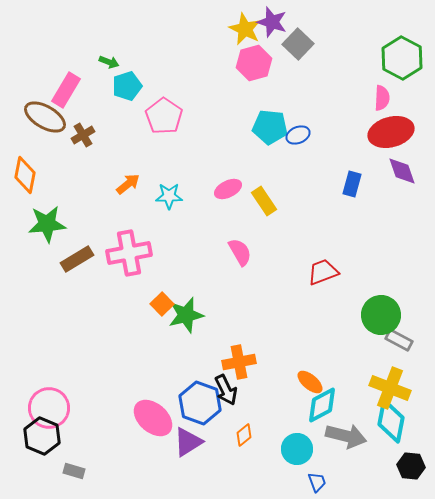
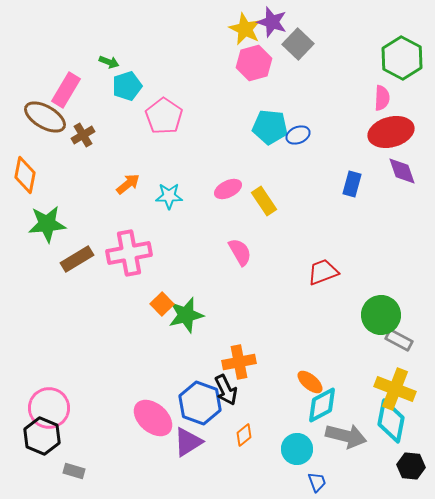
yellow cross at (390, 388): moved 5 px right, 1 px down
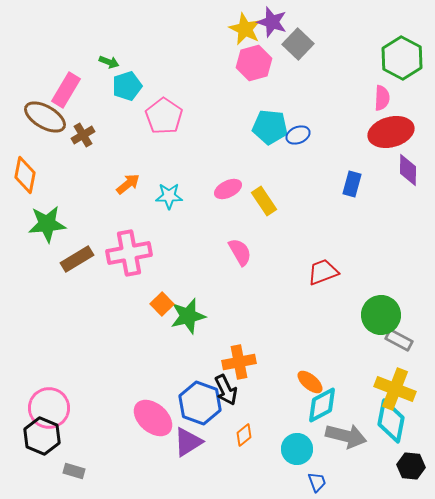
purple diamond at (402, 171): moved 6 px right, 1 px up; rotated 20 degrees clockwise
green star at (186, 315): moved 2 px right, 1 px down
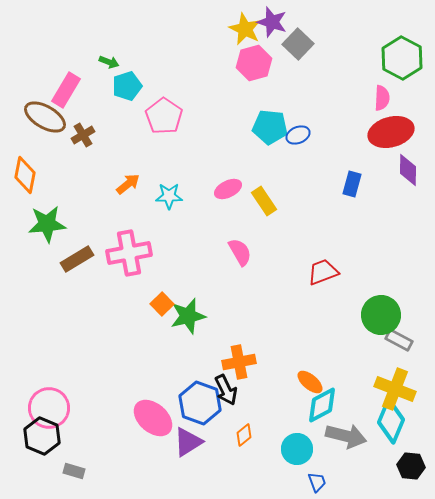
cyan diamond at (391, 421): rotated 12 degrees clockwise
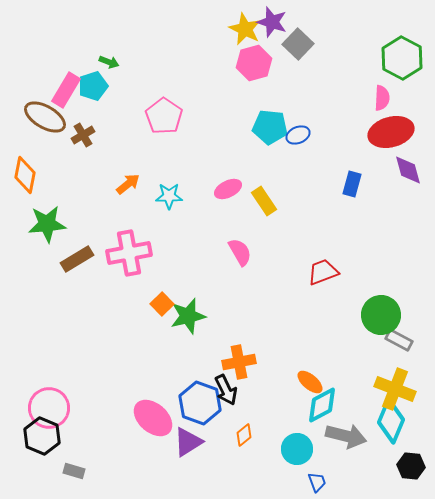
cyan pentagon at (127, 86): moved 34 px left
purple diamond at (408, 170): rotated 16 degrees counterclockwise
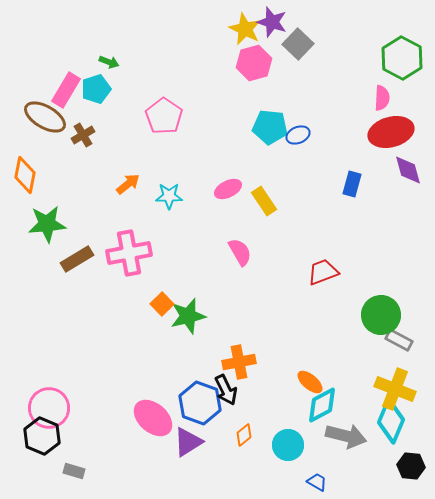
cyan pentagon at (93, 86): moved 3 px right, 3 px down
cyan circle at (297, 449): moved 9 px left, 4 px up
blue trapezoid at (317, 482): rotated 40 degrees counterclockwise
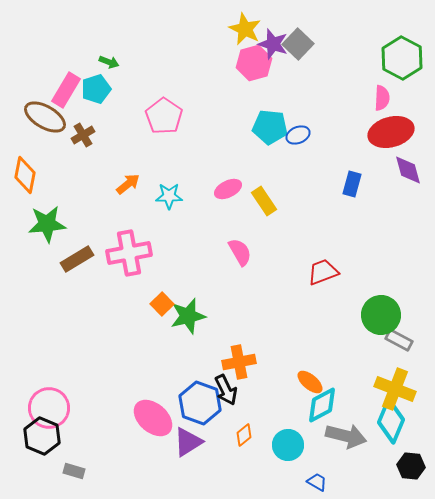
purple star at (272, 22): moved 1 px right, 22 px down
